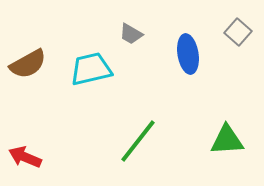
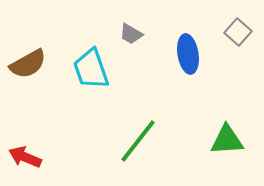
cyan trapezoid: rotated 96 degrees counterclockwise
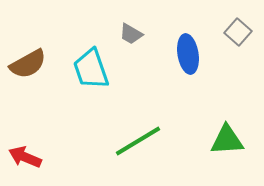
green line: rotated 21 degrees clockwise
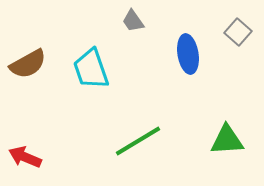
gray trapezoid: moved 2 px right, 13 px up; rotated 25 degrees clockwise
